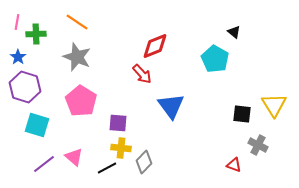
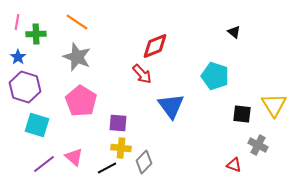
cyan pentagon: moved 17 px down; rotated 12 degrees counterclockwise
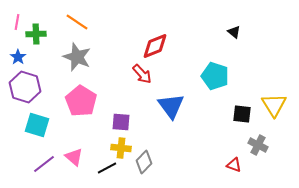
purple square: moved 3 px right, 1 px up
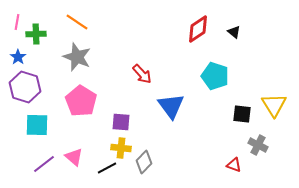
red diamond: moved 43 px right, 17 px up; rotated 12 degrees counterclockwise
cyan square: rotated 15 degrees counterclockwise
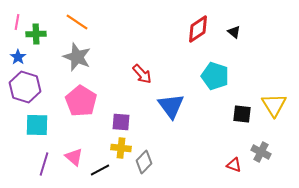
gray cross: moved 3 px right, 7 px down
purple line: rotated 35 degrees counterclockwise
black line: moved 7 px left, 2 px down
